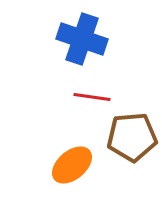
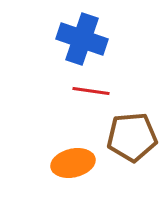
red line: moved 1 px left, 6 px up
orange ellipse: moved 1 px right, 2 px up; rotated 27 degrees clockwise
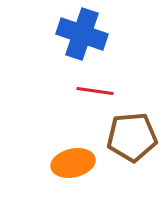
blue cross: moved 5 px up
red line: moved 4 px right
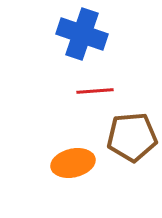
red line: rotated 12 degrees counterclockwise
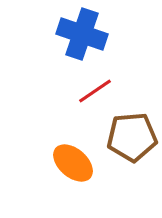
red line: rotated 30 degrees counterclockwise
orange ellipse: rotated 54 degrees clockwise
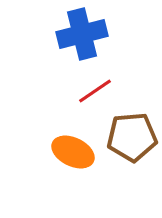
blue cross: rotated 33 degrees counterclockwise
orange ellipse: moved 11 px up; rotated 15 degrees counterclockwise
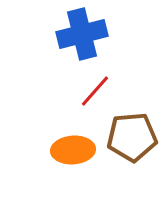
red line: rotated 15 degrees counterclockwise
orange ellipse: moved 2 px up; rotated 30 degrees counterclockwise
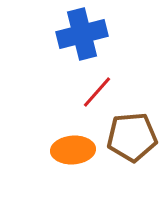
red line: moved 2 px right, 1 px down
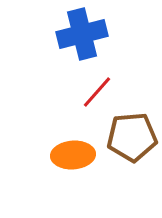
orange ellipse: moved 5 px down
